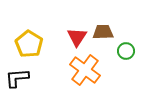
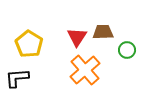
green circle: moved 1 px right, 1 px up
orange cross: rotated 12 degrees clockwise
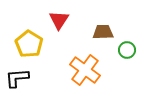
red triangle: moved 18 px left, 17 px up
orange cross: rotated 12 degrees counterclockwise
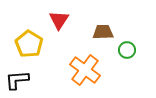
black L-shape: moved 2 px down
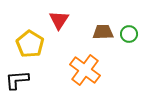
yellow pentagon: moved 1 px right
green circle: moved 2 px right, 16 px up
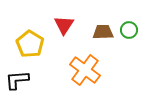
red triangle: moved 5 px right, 5 px down
green circle: moved 4 px up
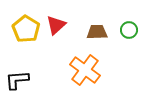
red triangle: moved 8 px left; rotated 15 degrees clockwise
brown trapezoid: moved 6 px left
yellow pentagon: moved 4 px left, 15 px up
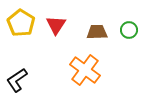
red triangle: rotated 15 degrees counterclockwise
yellow pentagon: moved 5 px left, 6 px up
black L-shape: rotated 30 degrees counterclockwise
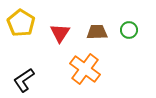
red triangle: moved 4 px right, 8 px down
orange cross: moved 1 px up
black L-shape: moved 7 px right
